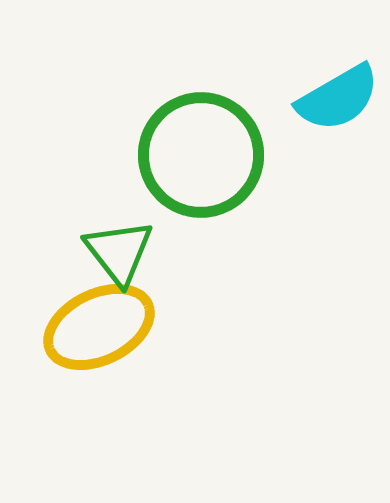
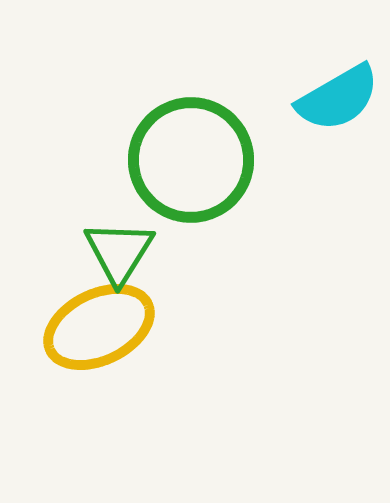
green circle: moved 10 px left, 5 px down
green triangle: rotated 10 degrees clockwise
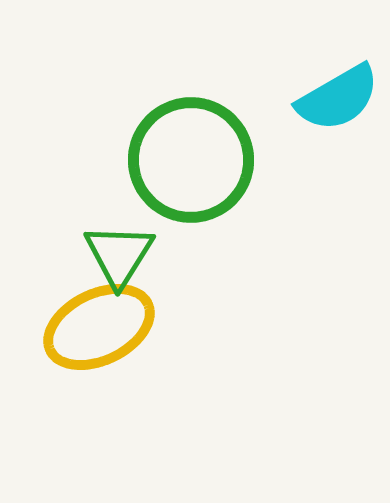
green triangle: moved 3 px down
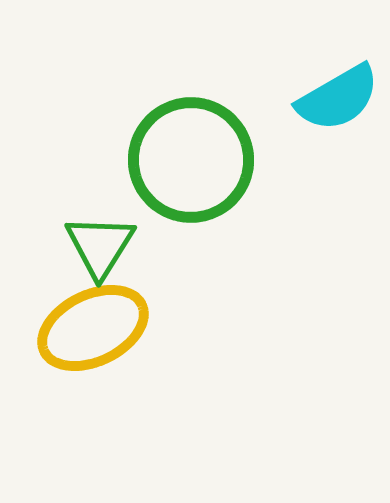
green triangle: moved 19 px left, 9 px up
yellow ellipse: moved 6 px left, 1 px down
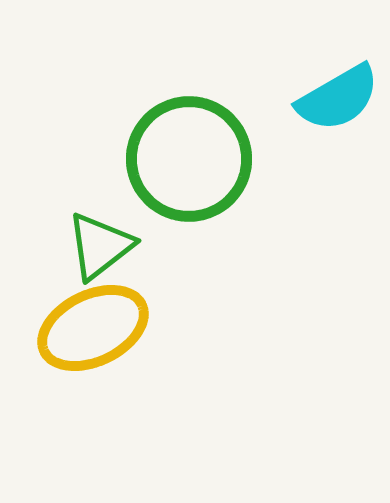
green circle: moved 2 px left, 1 px up
green triangle: rotated 20 degrees clockwise
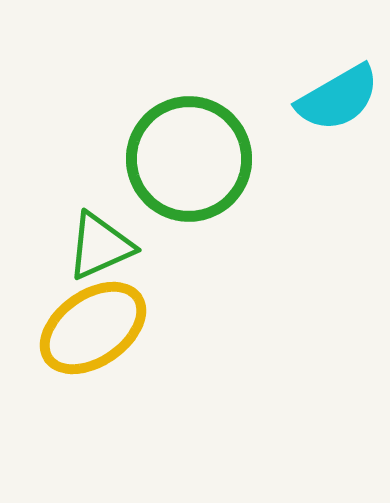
green triangle: rotated 14 degrees clockwise
yellow ellipse: rotated 9 degrees counterclockwise
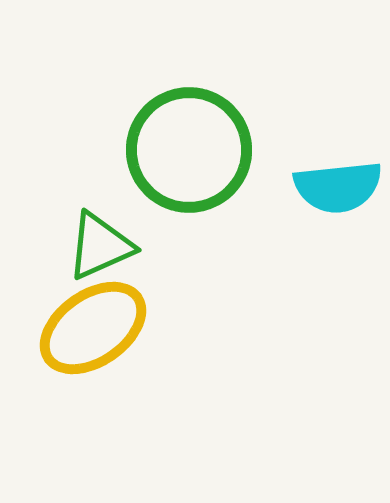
cyan semicircle: moved 89 px down; rotated 24 degrees clockwise
green circle: moved 9 px up
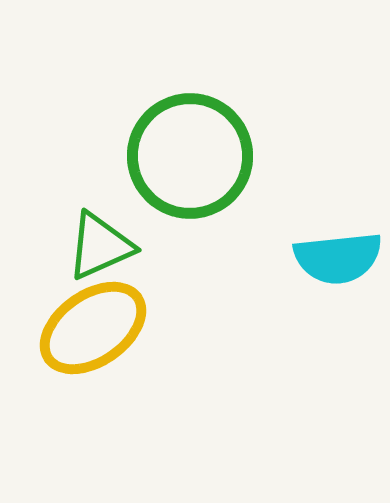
green circle: moved 1 px right, 6 px down
cyan semicircle: moved 71 px down
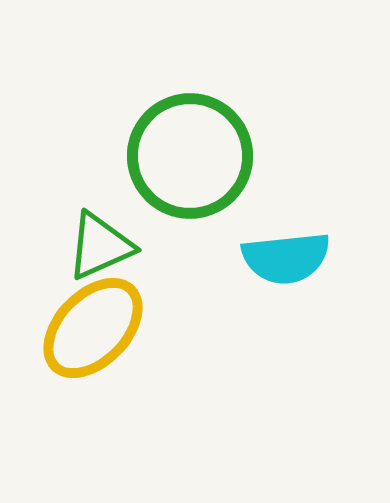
cyan semicircle: moved 52 px left
yellow ellipse: rotated 11 degrees counterclockwise
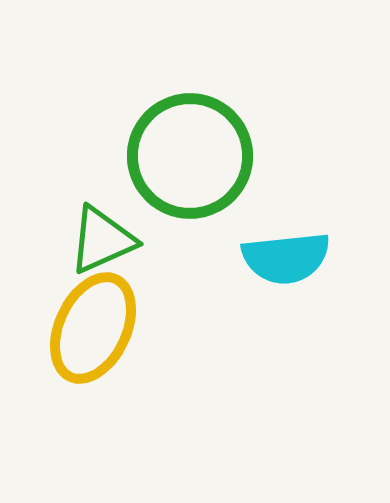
green triangle: moved 2 px right, 6 px up
yellow ellipse: rotated 19 degrees counterclockwise
